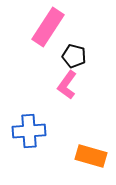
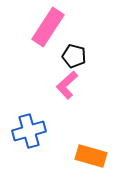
pink L-shape: rotated 12 degrees clockwise
blue cross: rotated 12 degrees counterclockwise
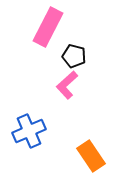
pink rectangle: rotated 6 degrees counterclockwise
blue cross: rotated 8 degrees counterclockwise
orange rectangle: rotated 40 degrees clockwise
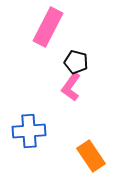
black pentagon: moved 2 px right, 6 px down
pink L-shape: moved 4 px right, 2 px down; rotated 12 degrees counterclockwise
blue cross: rotated 20 degrees clockwise
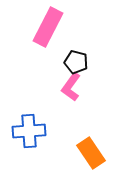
orange rectangle: moved 3 px up
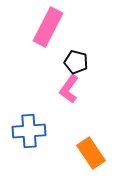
pink L-shape: moved 2 px left, 2 px down
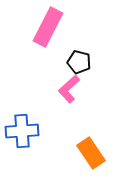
black pentagon: moved 3 px right
pink L-shape: rotated 12 degrees clockwise
blue cross: moved 7 px left
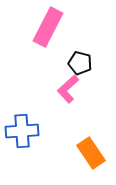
black pentagon: moved 1 px right, 1 px down
pink L-shape: moved 1 px left
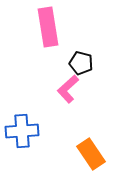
pink rectangle: rotated 36 degrees counterclockwise
black pentagon: moved 1 px right
orange rectangle: moved 1 px down
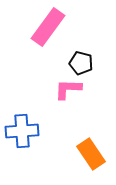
pink rectangle: rotated 45 degrees clockwise
pink L-shape: rotated 44 degrees clockwise
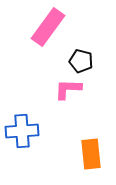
black pentagon: moved 2 px up
orange rectangle: rotated 28 degrees clockwise
